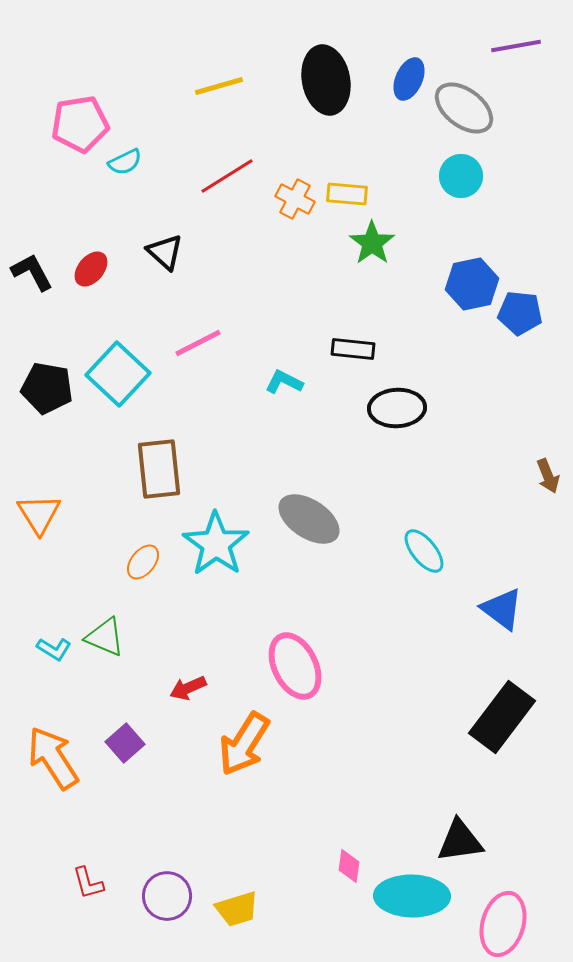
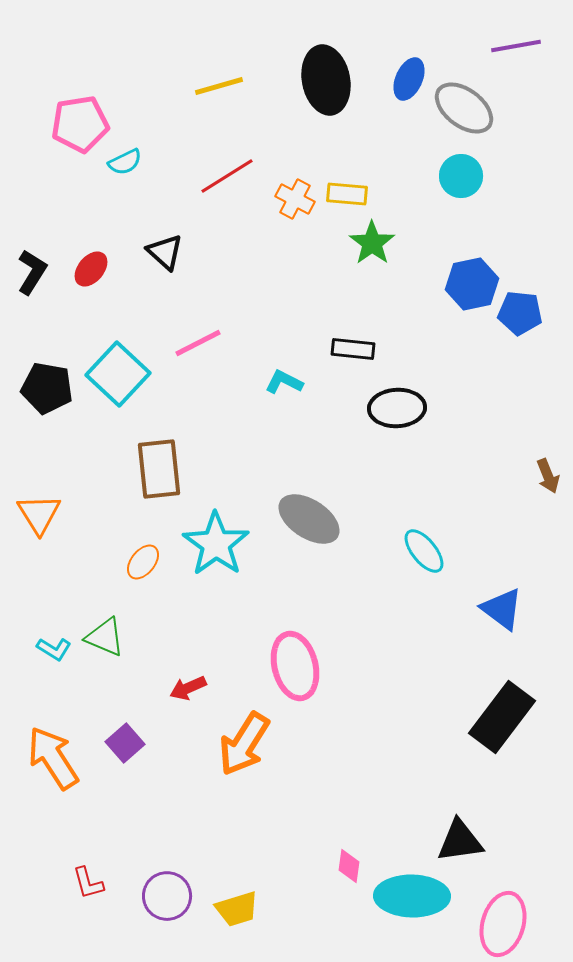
black L-shape at (32, 272): rotated 60 degrees clockwise
pink ellipse at (295, 666): rotated 12 degrees clockwise
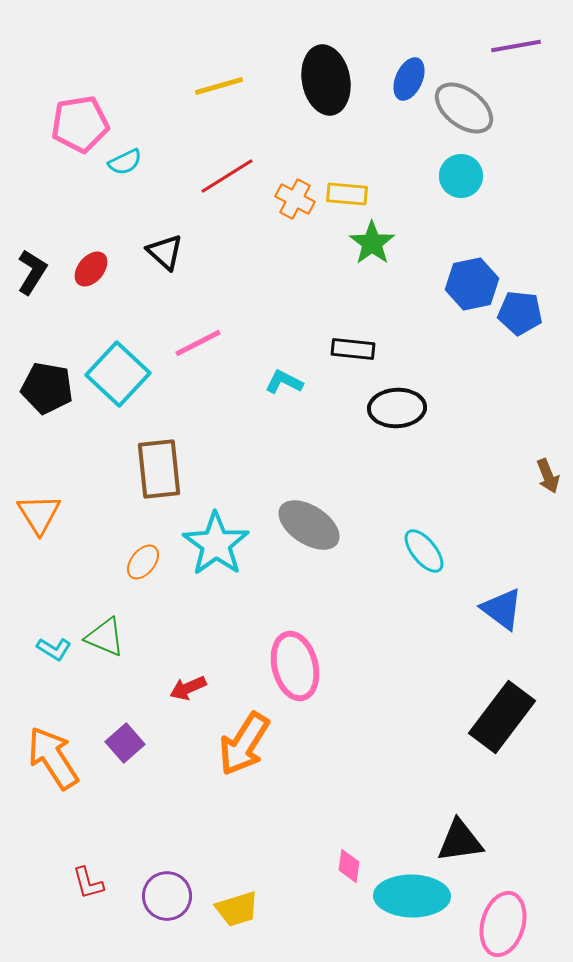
gray ellipse at (309, 519): moved 6 px down
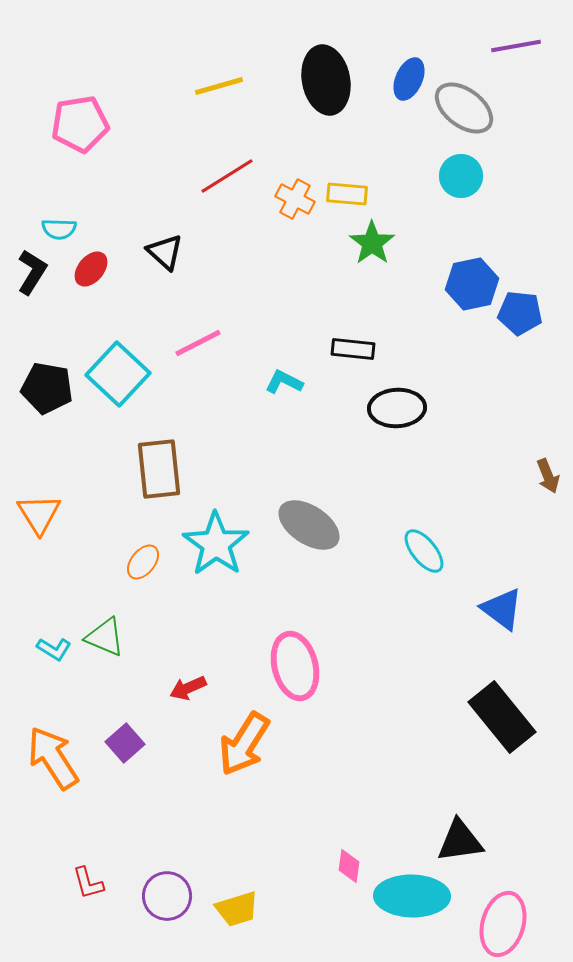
cyan semicircle at (125, 162): moved 66 px left, 67 px down; rotated 28 degrees clockwise
black rectangle at (502, 717): rotated 76 degrees counterclockwise
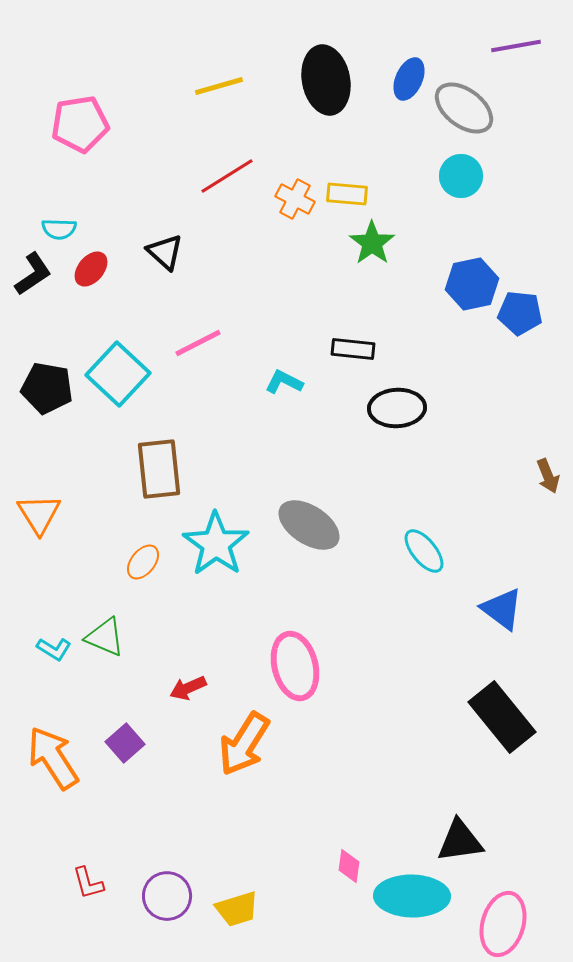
black L-shape at (32, 272): moved 1 px right, 2 px down; rotated 24 degrees clockwise
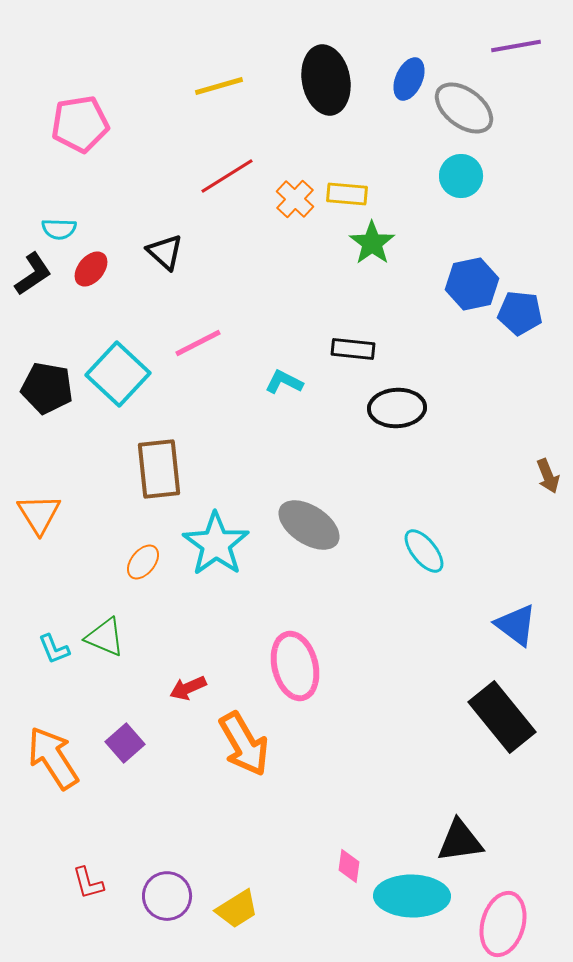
orange cross at (295, 199): rotated 15 degrees clockwise
blue triangle at (502, 609): moved 14 px right, 16 px down
cyan L-shape at (54, 649): rotated 36 degrees clockwise
orange arrow at (244, 744): rotated 62 degrees counterclockwise
yellow trapezoid at (237, 909): rotated 15 degrees counterclockwise
